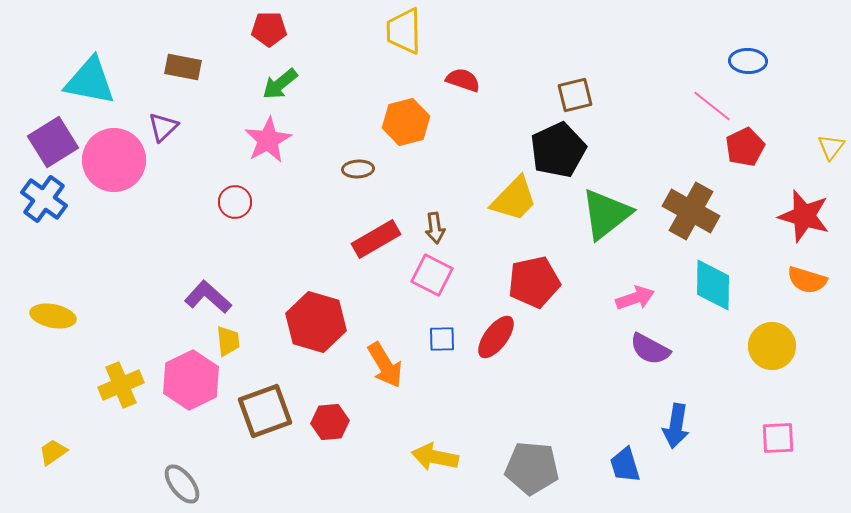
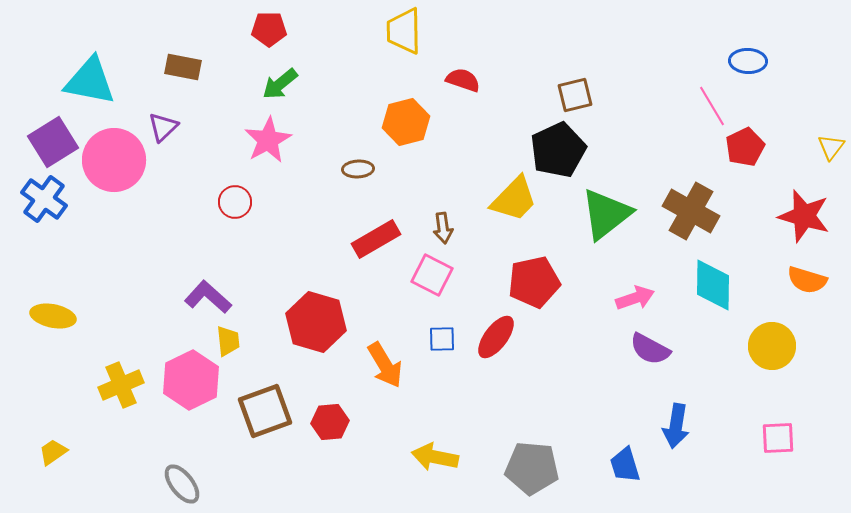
pink line at (712, 106): rotated 21 degrees clockwise
brown arrow at (435, 228): moved 8 px right
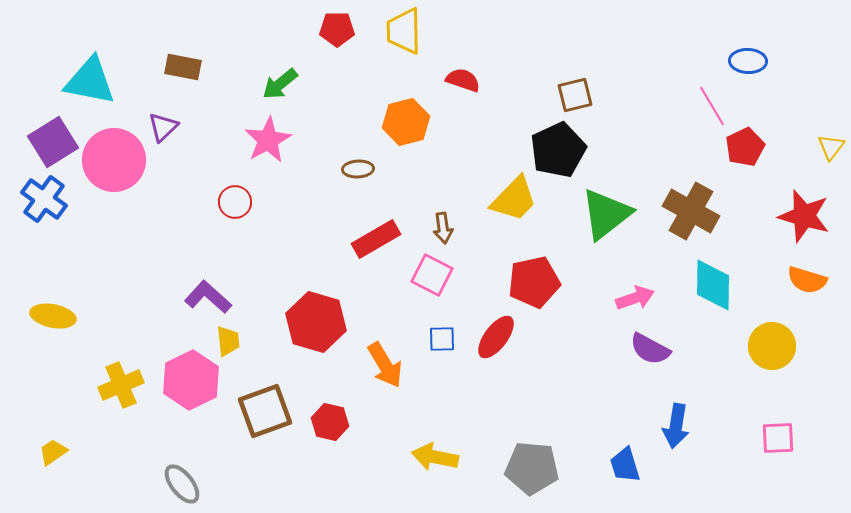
red pentagon at (269, 29): moved 68 px right
red hexagon at (330, 422): rotated 18 degrees clockwise
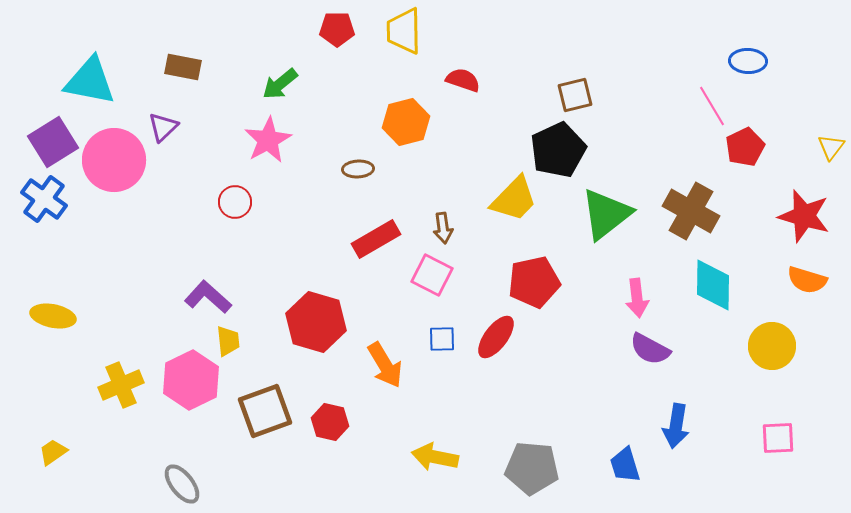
pink arrow at (635, 298): moved 2 px right; rotated 102 degrees clockwise
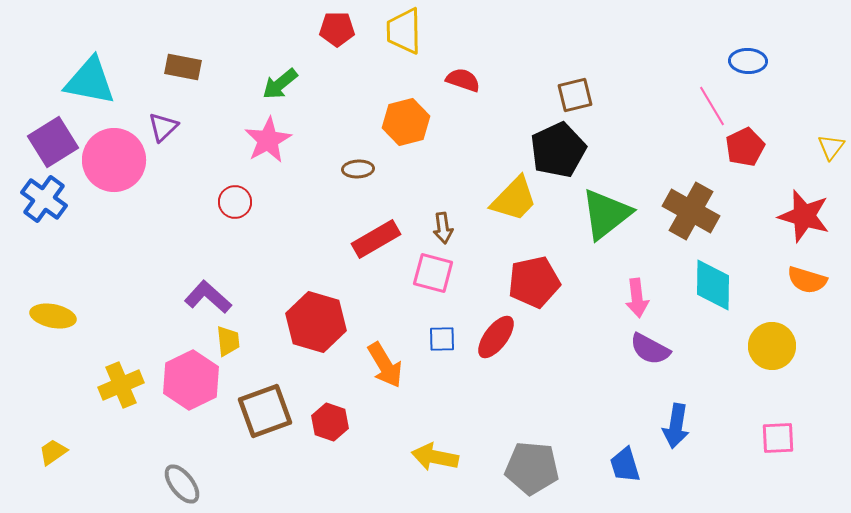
pink square at (432, 275): moved 1 px right, 2 px up; rotated 12 degrees counterclockwise
red hexagon at (330, 422): rotated 6 degrees clockwise
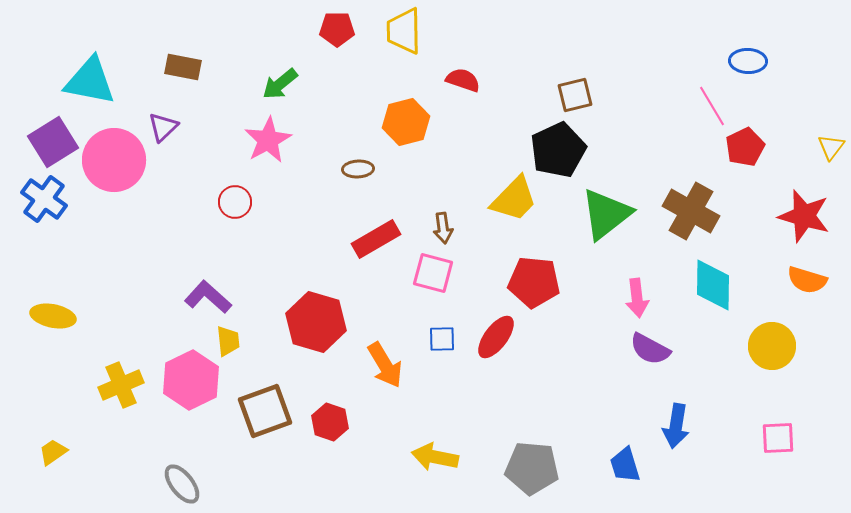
red pentagon at (534, 282): rotated 18 degrees clockwise
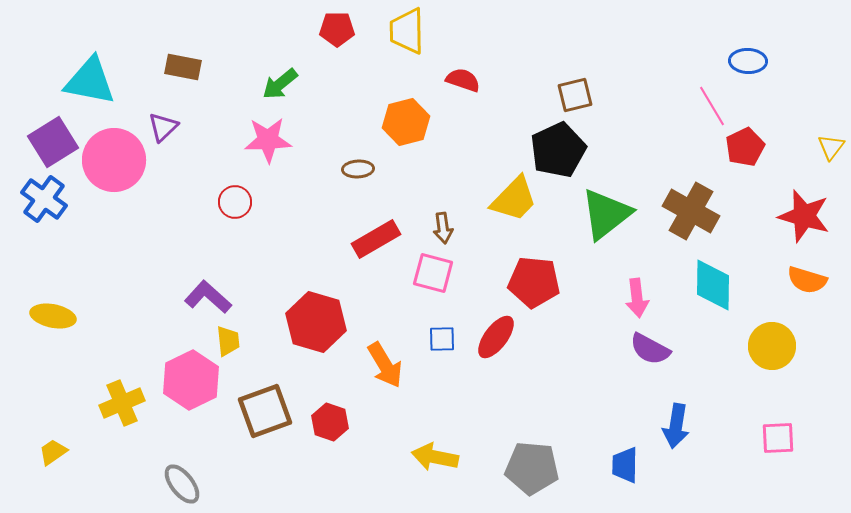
yellow trapezoid at (404, 31): moved 3 px right
pink star at (268, 140): rotated 27 degrees clockwise
yellow cross at (121, 385): moved 1 px right, 18 px down
blue trapezoid at (625, 465): rotated 18 degrees clockwise
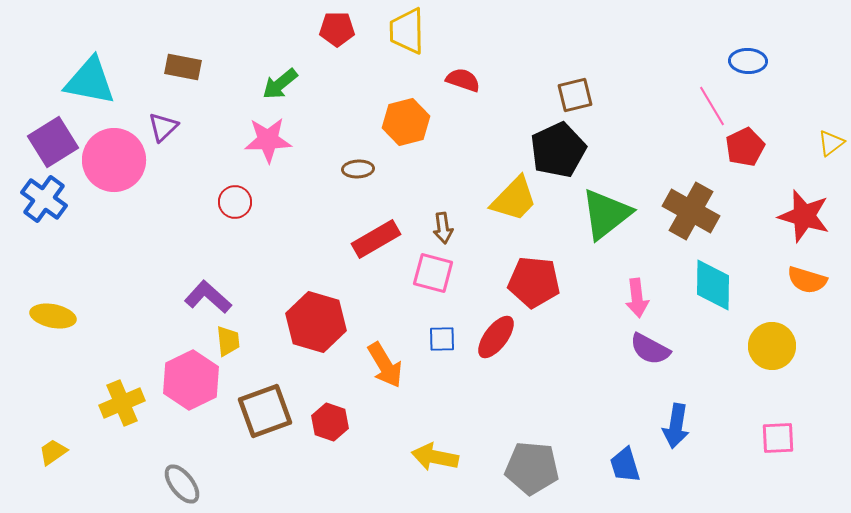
yellow triangle at (831, 147): moved 4 px up; rotated 16 degrees clockwise
blue trapezoid at (625, 465): rotated 18 degrees counterclockwise
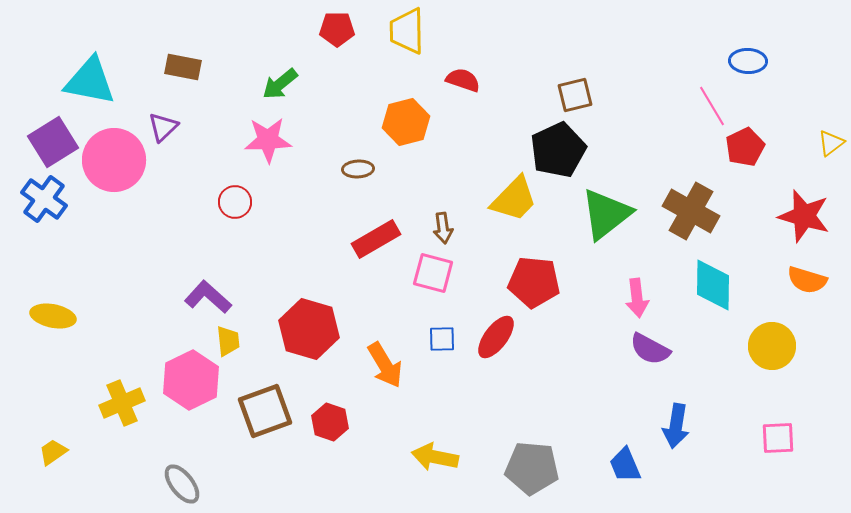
red hexagon at (316, 322): moved 7 px left, 7 px down
blue trapezoid at (625, 465): rotated 6 degrees counterclockwise
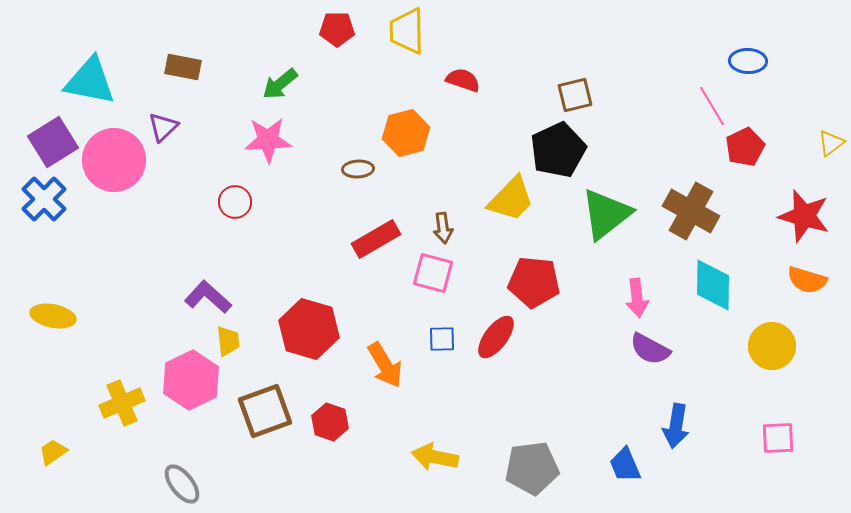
orange hexagon at (406, 122): moved 11 px down
blue cross at (44, 199): rotated 9 degrees clockwise
yellow trapezoid at (514, 199): moved 3 px left
gray pentagon at (532, 468): rotated 12 degrees counterclockwise
